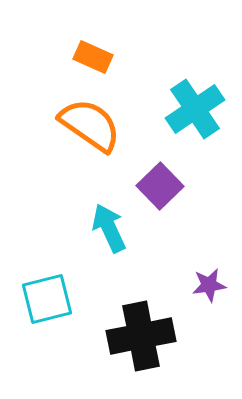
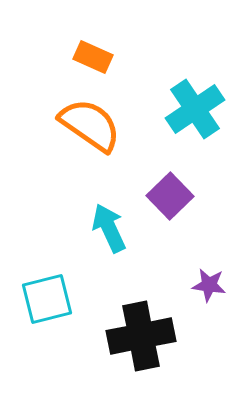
purple square: moved 10 px right, 10 px down
purple star: rotated 16 degrees clockwise
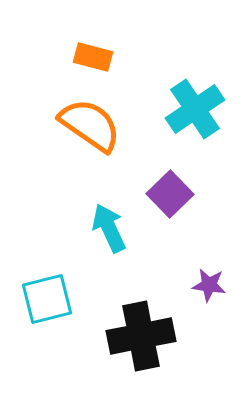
orange rectangle: rotated 9 degrees counterclockwise
purple square: moved 2 px up
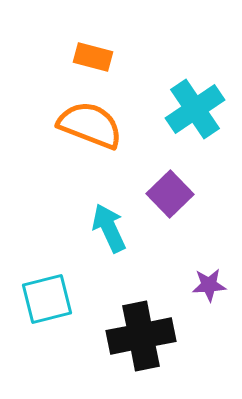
orange semicircle: rotated 14 degrees counterclockwise
purple star: rotated 12 degrees counterclockwise
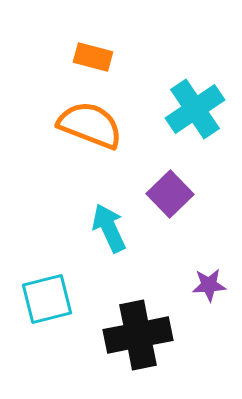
black cross: moved 3 px left, 1 px up
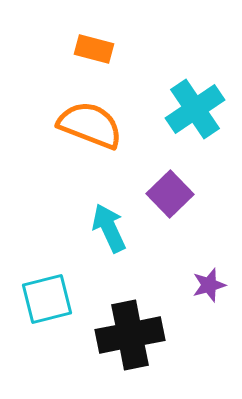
orange rectangle: moved 1 px right, 8 px up
purple star: rotated 12 degrees counterclockwise
black cross: moved 8 px left
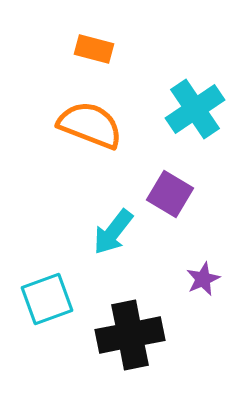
purple square: rotated 15 degrees counterclockwise
cyan arrow: moved 4 px right, 4 px down; rotated 117 degrees counterclockwise
purple star: moved 6 px left, 6 px up; rotated 8 degrees counterclockwise
cyan square: rotated 6 degrees counterclockwise
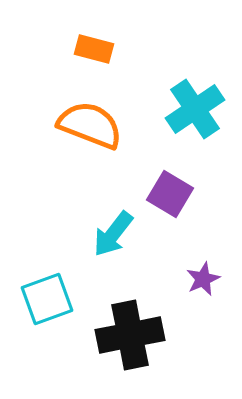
cyan arrow: moved 2 px down
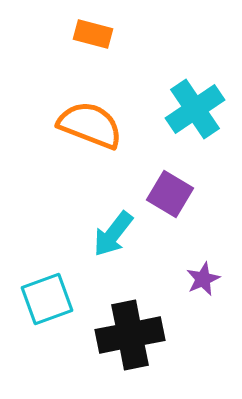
orange rectangle: moved 1 px left, 15 px up
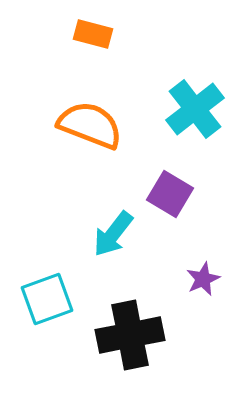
cyan cross: rotated 4 degrees counterclockwise
